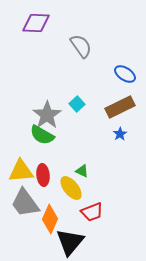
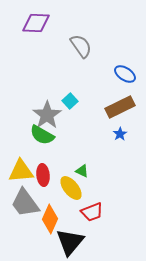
cyan square: moved 7 px left, 3 px up
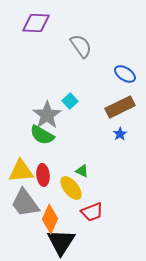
black triangle: moved 9 px left; rotated 8 degrees counterclockwise
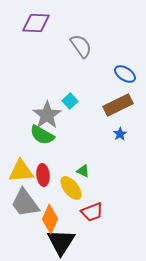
brown rectangle: moved 2 px left, 2 px up
green triangle: moved 1 px right
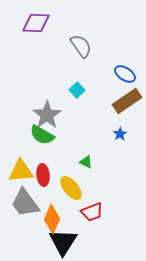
cyan square: moved 7 px right, 11 px up
brown rectangle: moved 9 px right, 4 px up; rotated 8 degrees counterclockwise
green triangle: moved 3 px right, 9 px up
orange diamond: moved 2 px right
black triangle: moved 2 px right
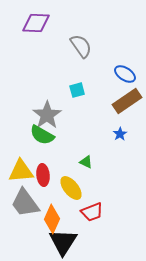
cyan square: rotated 28 degrees clockwise
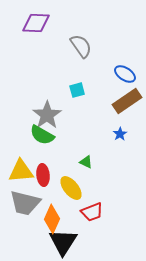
gray trapezoid: rotated 40 degrees counterclockwise
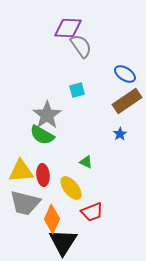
purple diamond: moved 32 px right, 5 px down
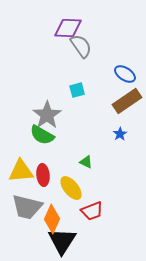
gray trapezoid: moved 2 px right, 4 px down
red trapezoid: moved 1 px up
black triangle: moved 1 px left, 1 px up
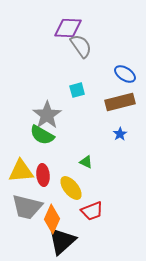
brown rectangle: moved 7 px left, 1 px down; rotated 20 degrees clockwise
black triangle: rotated 16 degrees clockwise
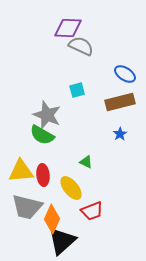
gray semicircle: rotated 30 degrees counterclockwise
gray star: rotated 16 degrees counterclockwise
